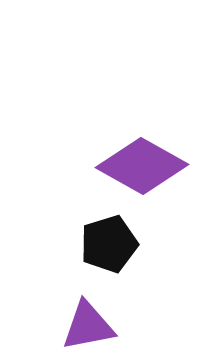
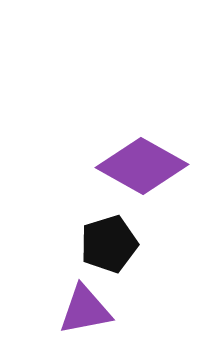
purple triangle: moved 3 px left, 16 px up
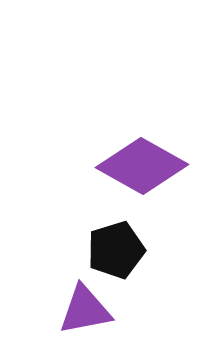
black pentagon: moved 7 px right, 6 px down
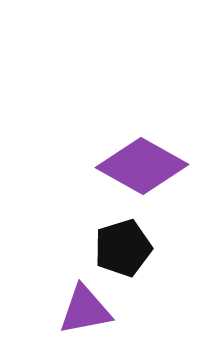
black pentagon: moved 7 px right, 2 px up
